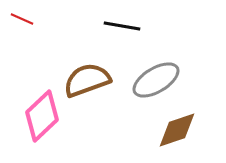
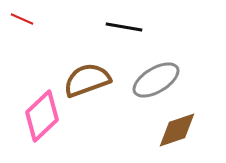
black line: moved 2 px right, 1 px down
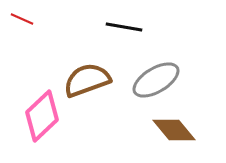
brown diamond: moved 3 px left; rotated 69 degrees clockwise
